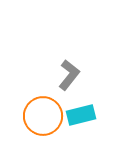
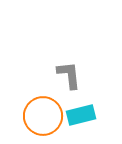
gray L-shape: rotated 44 degrees counterclockwise
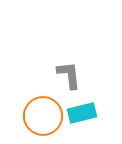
cyan rectangle: moved 1 px right, 2 px up
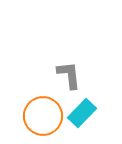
cyan rectangle: rotated 32 degrees counterclockwise
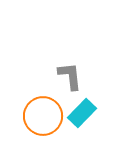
gray L-shape: moved 1 px right, 1 px down
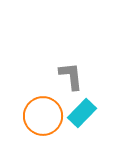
gray L-shape: moved 1 px right
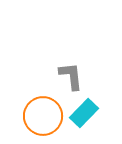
cyan rectangle: moved 2 px right
